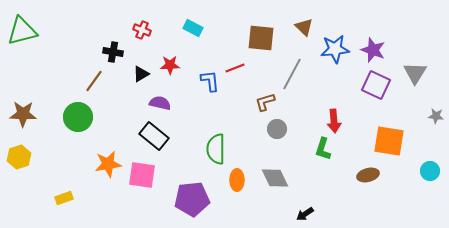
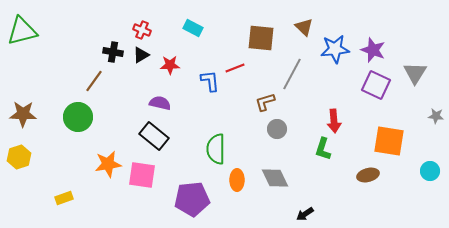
black triangle: moved 19 px up
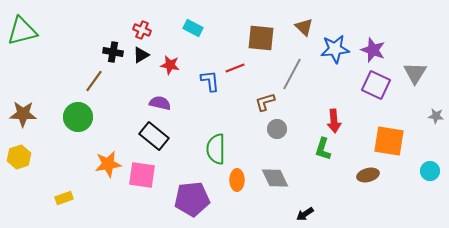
red star: rotated 12 degrees clockwise
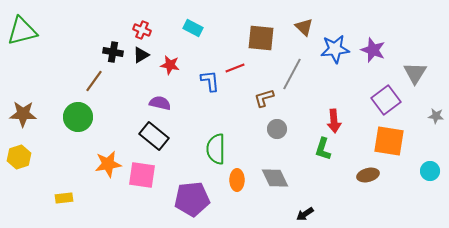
purple square: moved 10 px right, 15 px down; rotated 28 degrees clockwise
brown L-shape: moved 1 px left, 4 px up
yellow rectangle: rotated 12 degrees clockwise
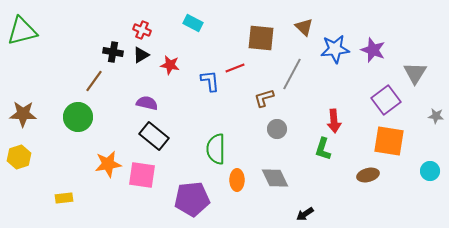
cyan rectangle: moved 5 px up
purple semicircle: moved 13 px left
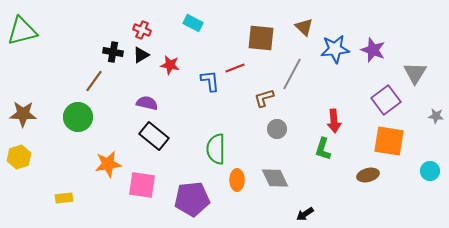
pink square: moved 10 px down
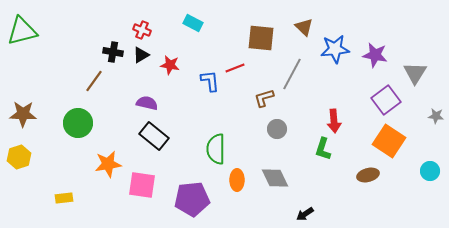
purple star: moved 2 px right, 5 px down; rotated 10 degrees counterclockwise
green circle: moved 6 px down
orange square: rotated 24 degrees clockwise
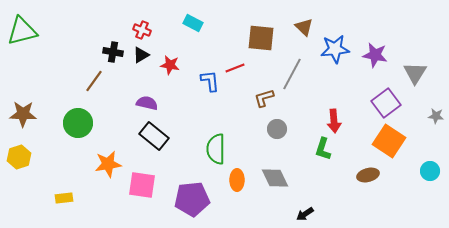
purple square: moved 3 px down
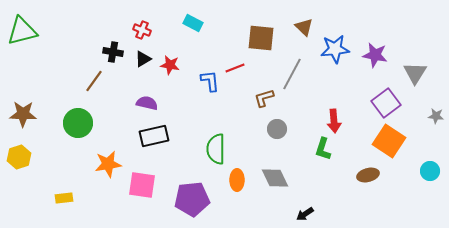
black triangle: moved 2 px right, 4 px down
black rectangle: rotated 52 degrees counterclockwise
